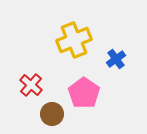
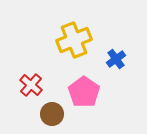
pink pentagon: moved 1 px up
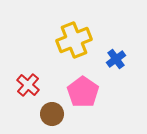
red cross: moved 3 px left
pink pentagon: moved 1 px left
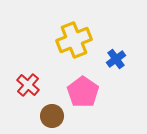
brown circle: moved 2 px down
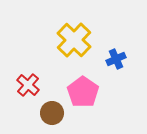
yellow cross: rotated 24 degrees counterclockwise
blue cross: rotated 12 degrees clockwise
brown circle: moved 3 px up
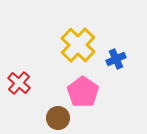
yellow cross: moved 4 px right, 5 px down
red cross: moved 9 px left, 2 px up
brown circle: moved 6 px right, 5 px down
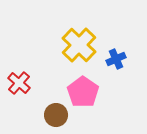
yellow cross: moved 1 px right
brown circle: moved 2 px left, 3 px up
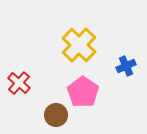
blue cross: moved 10 px right, 7 px down
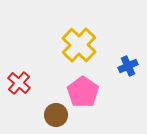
blue cross: moved 2 px right
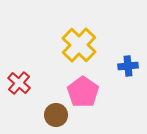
blue cross: rotated 18 degrees clockwise
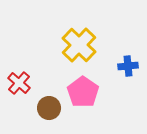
brown circle: moved 7 px left, 7 px up
